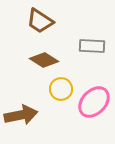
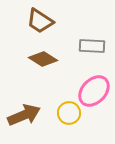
brown diamond: moved 1 px left, 1 px up
yellow circle: moved 8 px right, 24 px down
pink ellipse: moved 11 px up
brown arrow: moved 3 px right; rotated 12 degrees counterclockwise
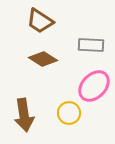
gray rectangle: moved 1 px left, 1 px up
pink ellipse: moved 5 px up
brown arrow: rotated 104 degrees clockwise
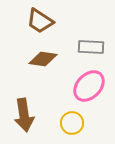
gray rectangle: moved 2 px down
brown diamond: rotated 24 degrees counterclockwise
pink ellipse: moved 5 px left
yellow circle: moved 3 px right, 10 px down
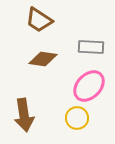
brown trapezoid: moved 1 px left, 1 px up
yellow circle: moved 5 px right, 5 px up
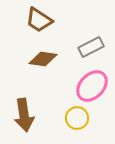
gray rectangle: rotated 30 degrees counterclockwise
pink ellipse: moved 3 px right
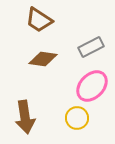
brown arrow: moved 1 px right, 2 px down
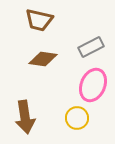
brown trapezoid: rotated 20 degrees counterclockwise
pink ellipse: moved 1 px right, 1 px up; rotated 20 degrees counterclockwise
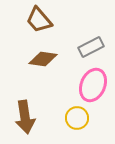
brown trapezoid: rotated 36 degrees clockwise
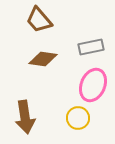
gray rectangle: rotated 15 degrees clockwise
yellow circle: moved 1 px right
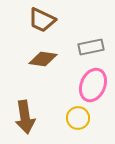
brown trapezoid: moved 3 px right; rotated 24 degrees counterclockwise
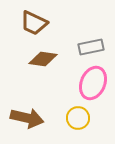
brown trapezoid: moved 8 px left, 3 px down
pink ellipse: moved 2 px up
brown arrow: moved 2 px right, 1 px down; rotated 68 degrees counterclockwise
